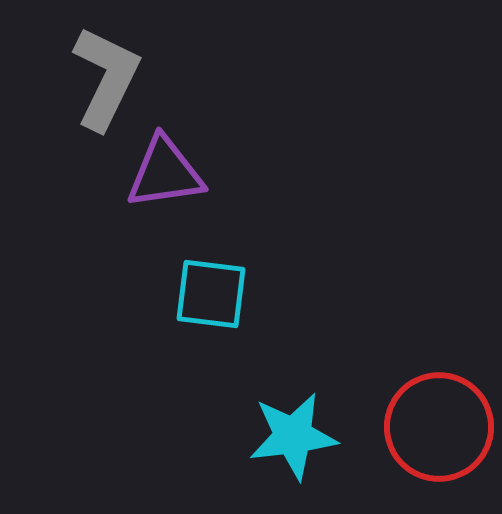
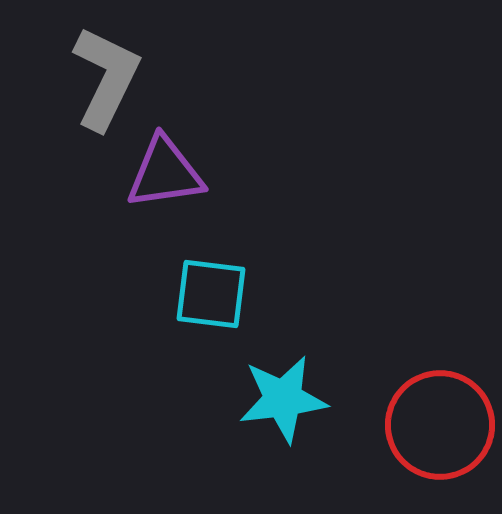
red circle: moved 1 px right, 2 px up
cyan star: moved 10 px left, 37 px up
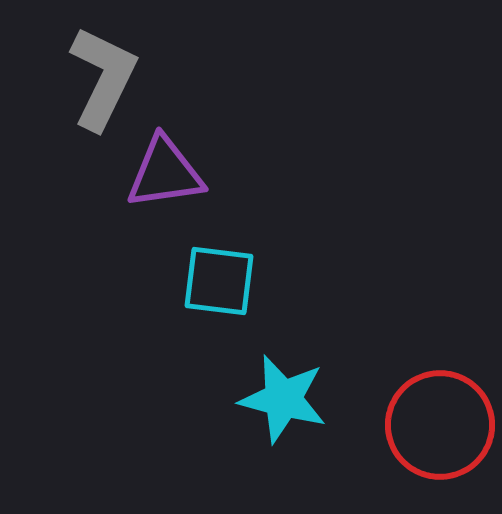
gray L-shape: moved 3 px left
cyan square: moved 8 px right, 13 px up
cyan star: rotated 22 degrees clockwise
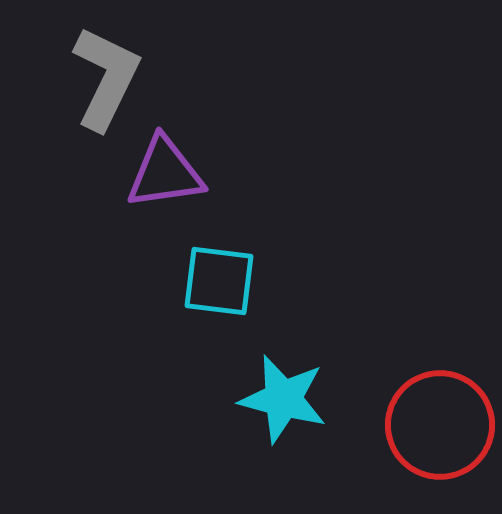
gray L-shape: moved 3 px right
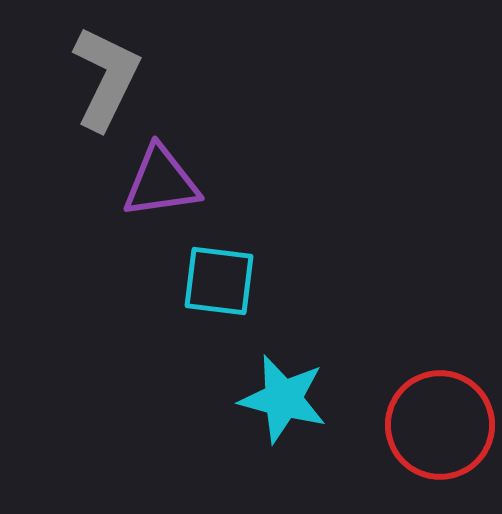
purple triangle: moved 4 px left, 9 px down
